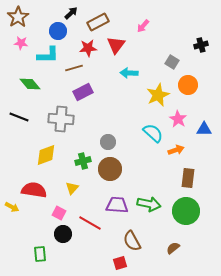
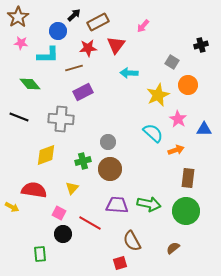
black arrow at (71, 13): moved 3 px right, 2 px down
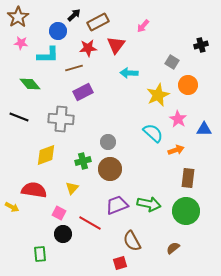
purple trapezoid at (117, 205): rotated 25 degrees counterclockwise
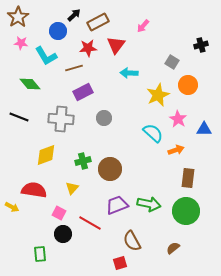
cyan L-shape at (48, 55): moved 2 px left, 1 px down; rotated 60 degrees clockwise
gray circle at (108, 142): moved 4 px left, 24 px up
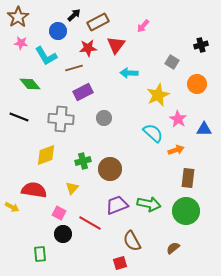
orange circle at (188, 85): moved 9 px right, 1 px up
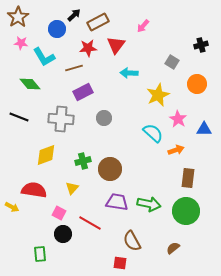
blue circle at (58, 31): moved 1 px left, 2 px up
cyan L-shape at (46, 56): moved 2 px left, 1 px down
purple trapezoid at (117, 205): moved 3 px up; rotated 30 degrees clockwise
red square at (120, 263): rotated 24 degrees clockwise
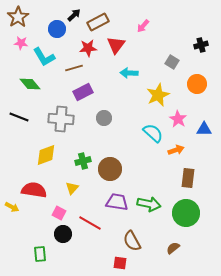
green circle at (186, 211): moved 2 px down
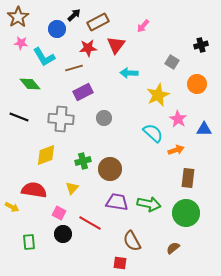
green rectangle at (40, 254): moved 11 px left, 12 px up
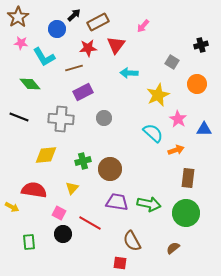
yellow diamond at (46, 155): rotated 15 degrees clockwise
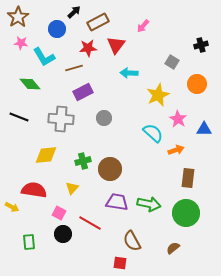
black arrow at (74, 15): moved 3 px up
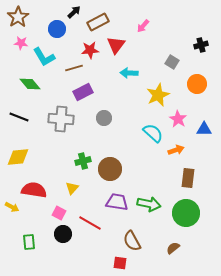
red star at (88, 48): moved 2 px right, 2 px down
yellow diamond at (46, 155): moved 28 px left, 2 px down
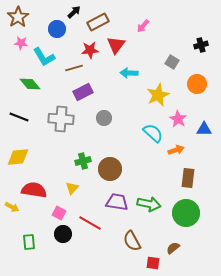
red square at (120, 263): moved 33 px right
